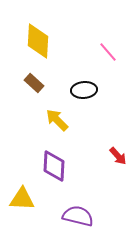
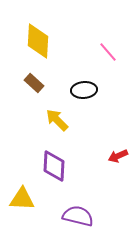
red arrow: rotated 108 degrees clockwise
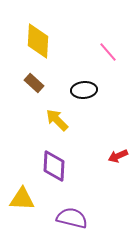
purple semicircle: moved 6 px left, 2 px down
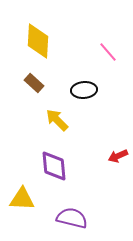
purple diamond: rotated 8 degrees counterclockwise
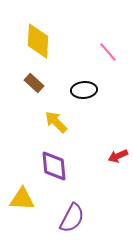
yellow arrow: moved 1 px left, 2 px down
purple semicircle: rotated 104 degrees clockwise
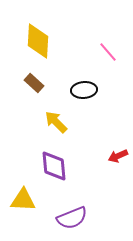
yellow triangle: moved 1 px right, 1 px down
purple semicircle: rotated 40 degrees clockwise
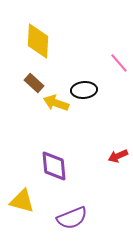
pink line: moved 11 px right, 11 px down
yellow arrow: moved 19 px up; rotated 25 degrees counterclockwise
yellow triangle: moved 1 px left, 1 px down; rotated 12 degrees clockwise
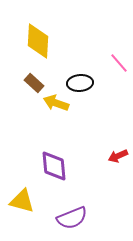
black ellipse: moved 4 px left, 7 px up
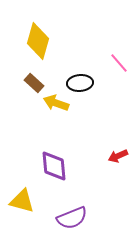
yellow diamond: rotated 12 degrees clockwise
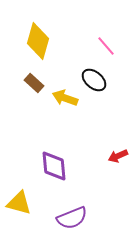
pink line: moved 13 px left, 17 px up
black ellipse: moved 14 px right, 3 px up; rotated 45 degrees clockwise
yellow arrow: moved 9 px right, 5 px up
yellow triangle: moved 3 px left, 2 px down
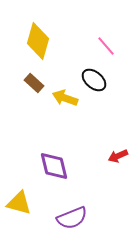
purple diamond: rotated 8 degrees counterclockwise
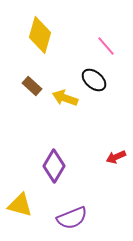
yellow diamond: moved 2 px right, 6 px up
brown rectangle: moved 2 px left, 3 px down
red arrow: moved 2 px left, 1 px down
purple diamond: rotated 44 degrees clockwise
yellow triangle: moved 1 px right, 2 px down
